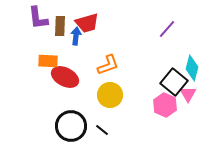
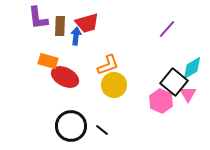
orange rectangle: rotated 12 degrees clockwise
cyan diamond: rotated 45 degrees clockwise
yellow circle: moved 4 px right, 10 px up
pink hexagon: moved 4 px left, 4 px up
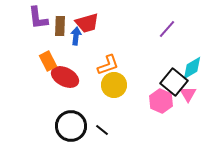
orange rectangle: rotated 48 degrees clockwise
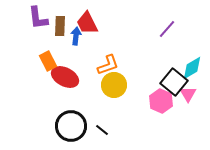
red trapezoid: rotated 80 degrees clockwise
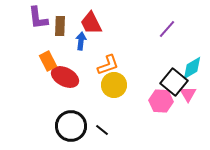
red trapezoid: moved 4 px right
blue arrow: moved 5 px right, 5 px down
pink hexagon: rotated 20 degrees counterclockwise
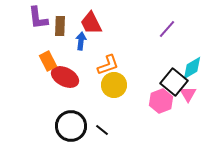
pink hexagon: rotated 25 degrees counterclockwise
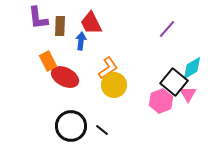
orange L-shape: moved 3 px down; rotated 15 degrees counterclockwise
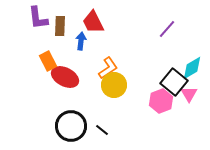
red trapezoid: moved 2 px right, 1 px up
pink triangle: moved 1 px right
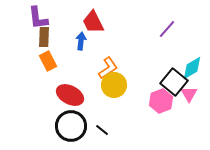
brown rectangle: moved 16 px left, 11 px down
red ellipse: moved 5 px right, 18 px down
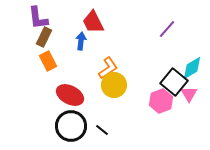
brown rectangle: rotated 24 degrees clockwise
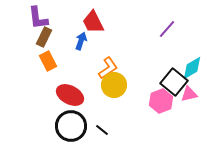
blue arrow: rotated 12 degrees clockwise
pink triangle: rotated 48 degrees clockwise
